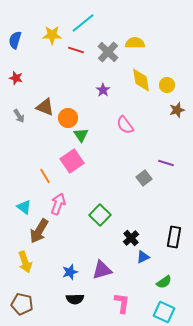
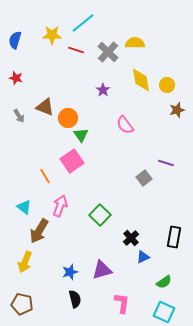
pink arrow: moved 2 px right, 2 px down
yellow arrow: rotated 40 degrees clockwise
black semicircle: rotated 102 degrees counterclockwise
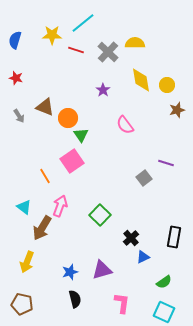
brown arrow: moved 3 px right, 3 px up
yellow arrow: moved 2 px right
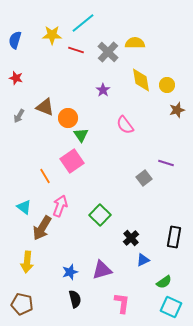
gray arrow: rotated 64 degrees clockwise
blue triangle: moved 3 px down
yellow arrow: rotated 15 degrees counterclockwise
cyan square: moved 7 px right, 5 px up
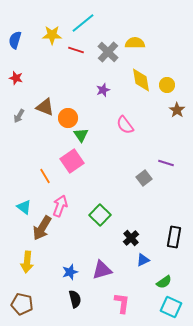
purple star: rotated 16 degrees clockwise
brown star: rotated 21 degrees counterclockwise
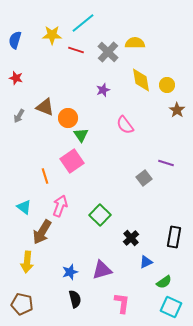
orange line: rotated 14 degrees clockwise
brown arrow: moved 4 px down
blue triangle: moved 3 px right, 2 px down
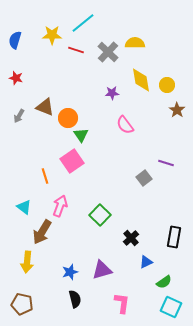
purple star: moved 9 px right, 3 px down; rotated 16 degrees clockwise
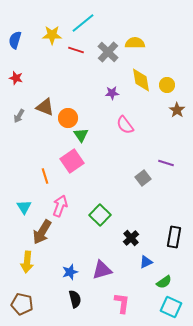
gray square: moved 1 px left
cyan triangle: rotated 21 degrees clockwise
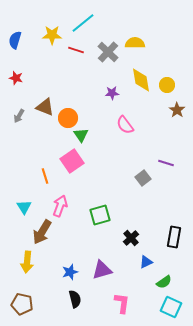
green square: rotated 30 degrees clockwise
